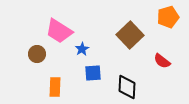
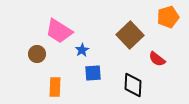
blue star: moved 1 px down
red semicircle: moved 5 px left, 2 px up
black diamond: moved 6 px right, 2 px up
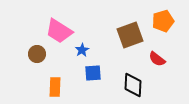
orange pentagon: moved 5 px left, 4 px down
brown square: rotated 24 degrees clockwise
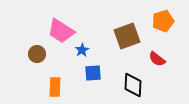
pink trapezoid: moved 2 px right
brown square: moved 3 px left, 1 px down
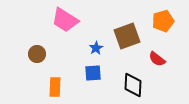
pink trapezoid: moved 4 px right, 11 px up
blue star: moved 14 px right, 2 px up
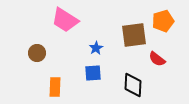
brown square: moved 7 px right, 1 px up; rotated 12 degrees clockwise
brown circle: moved 1 px up
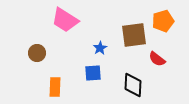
blue star: moved 4 px right
